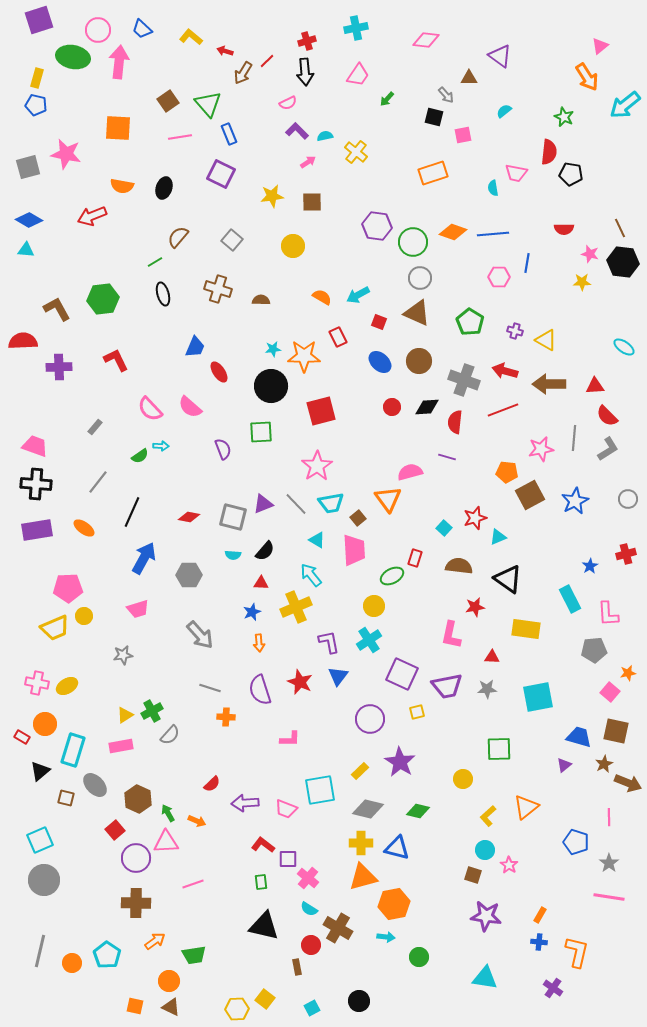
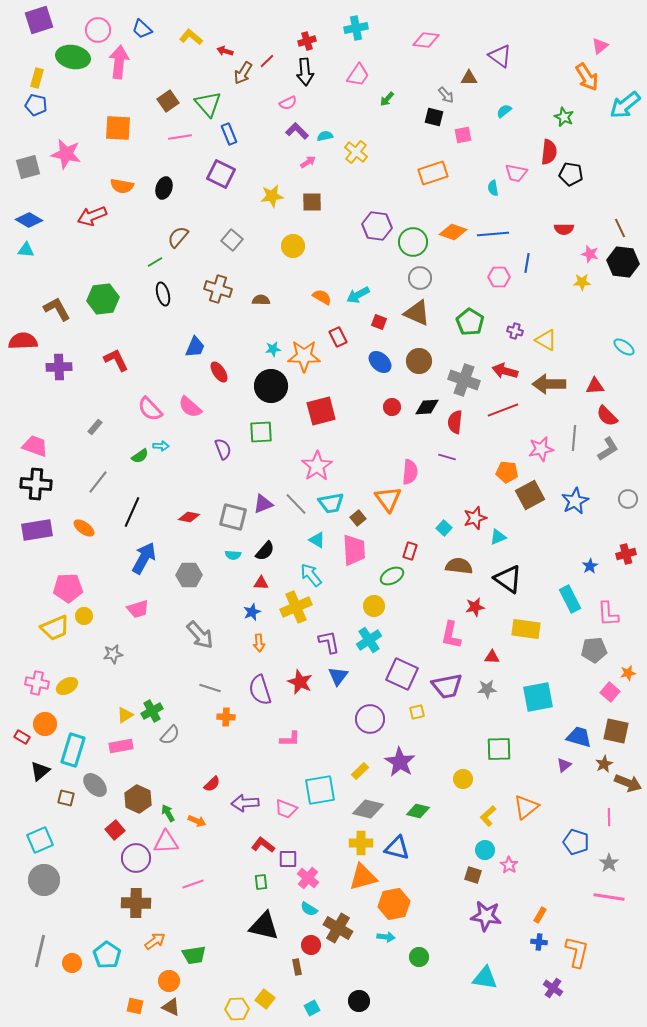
pink semicircle at (410, 472): rotated 110 degrees clockwise
red rectangle at (415, 558): moved 5 px left, 7 px up
gray star at (123, 655): moved 10 px left, 1 px up
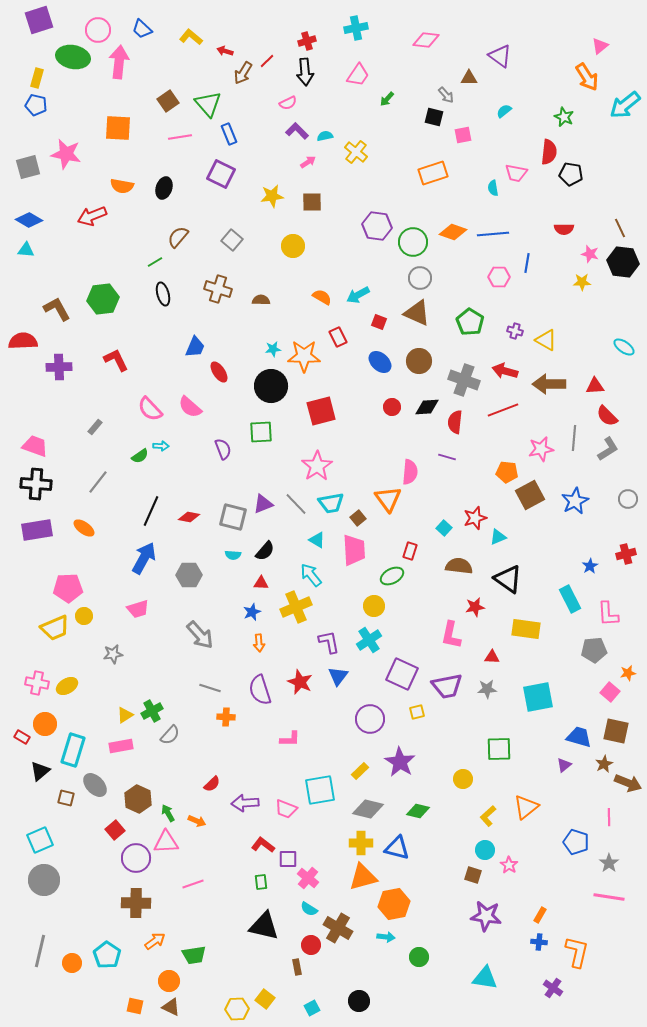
black line at (132, 512): moved 19 px right, 1 px up
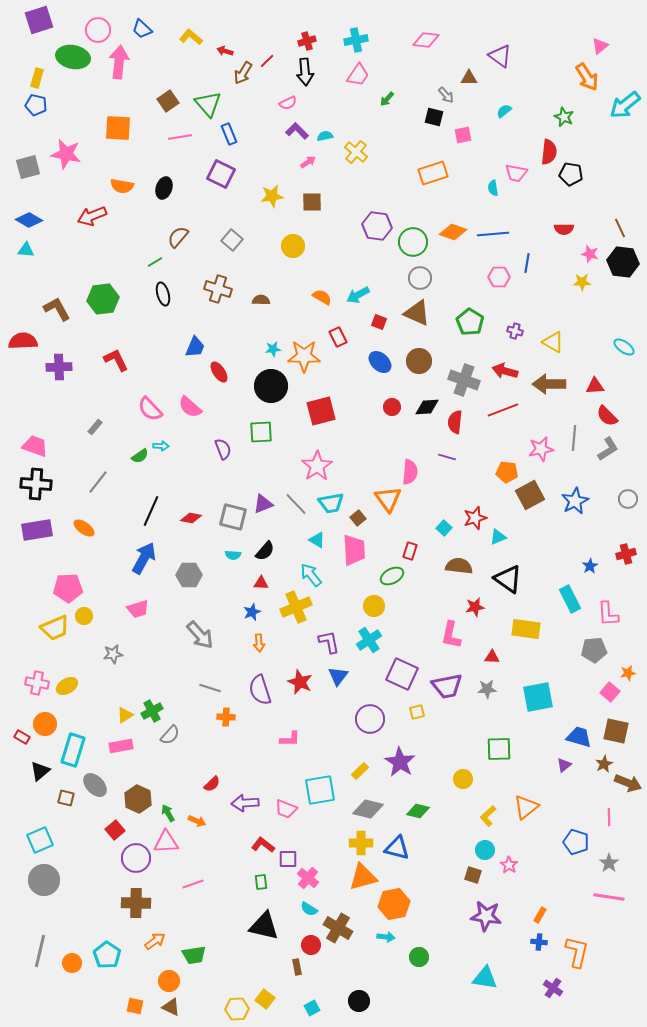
cyan cross at (356, 28): moved 12 px down
yellow triangle at (546, 340): moved 7 px right, 2 px down
red diamond at (189, 517): moved 2 px right, 1 px down
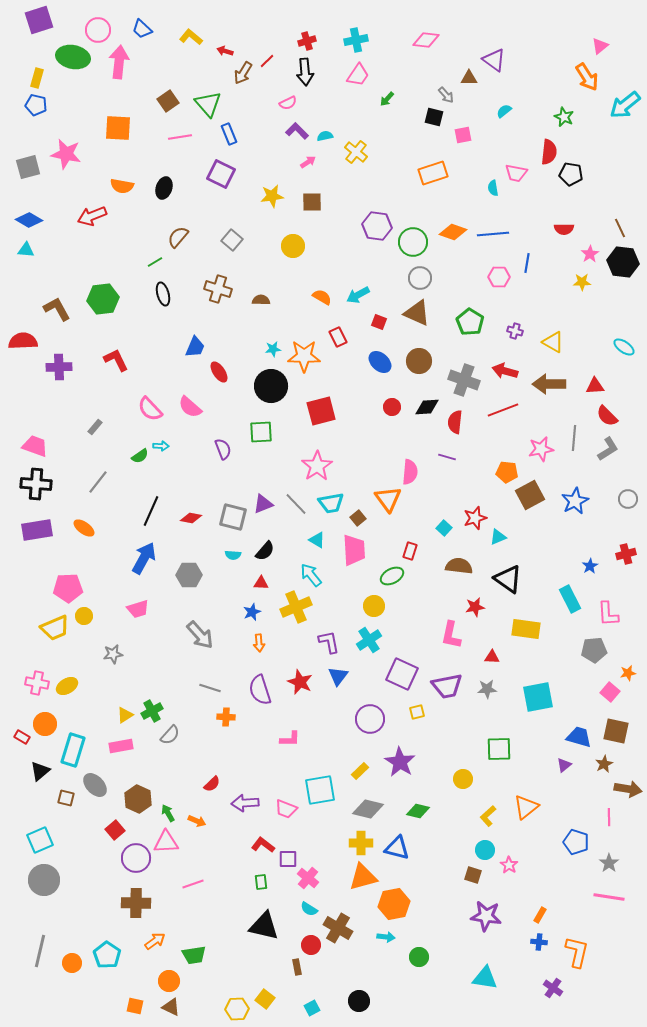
purple triangle at (500, 56): moved 6 px left, 4 px down
pink star at (590, 254): rotated 24 degrees clockwise
brown arrow at (628, 783): moved 6 px down; rotated 12 degrees counterclockwise
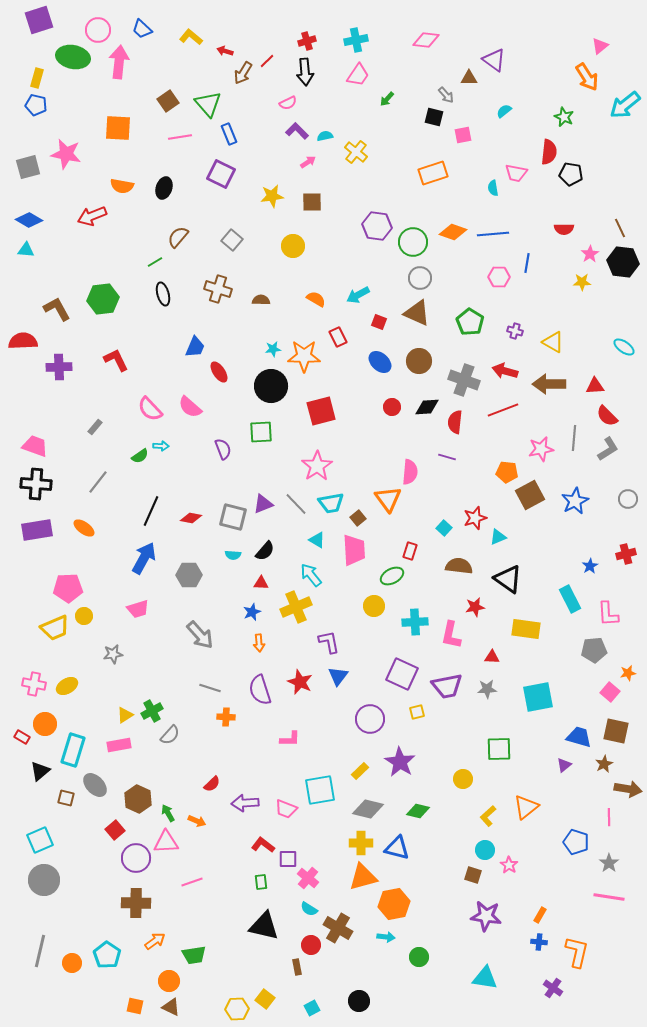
orange semicircle at (322, 297): moved 6 px left, 2 px down
cyan cross at (369, 640): moved 46 px right, 18 px up; rotated 30 degrees clockwise
pink cross at (37, 683): moved 3 px left, 1 px down
pink rectangle at (121, 746): moved 2 px left, 1 px up
pink line at (193, 884): moved 1 px left, 2 px up
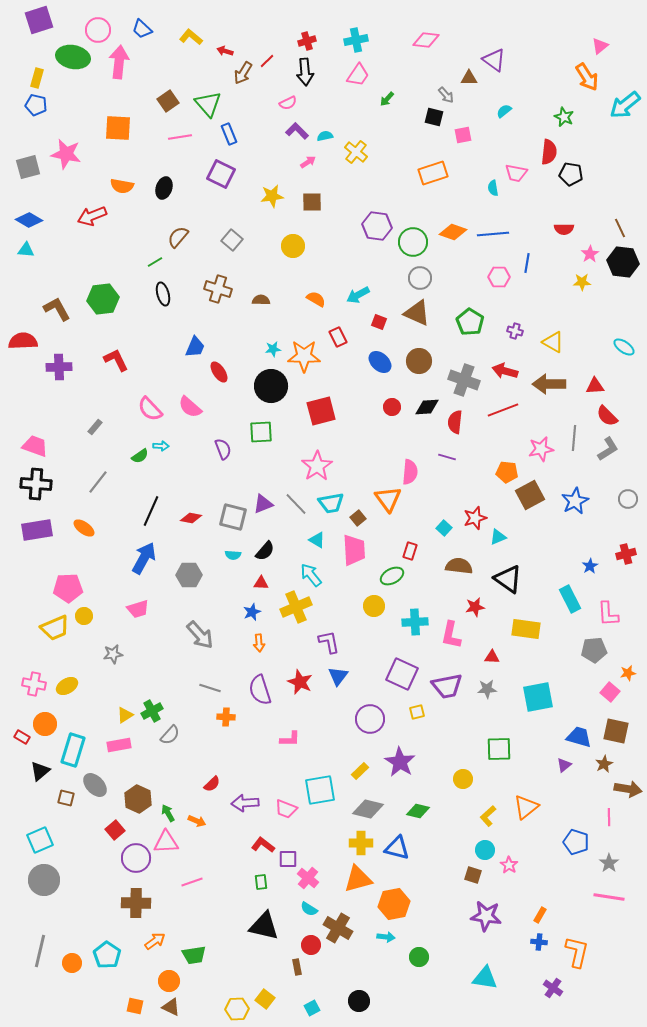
orange triangle at (363, 877): moved 5 px left, 2 px down
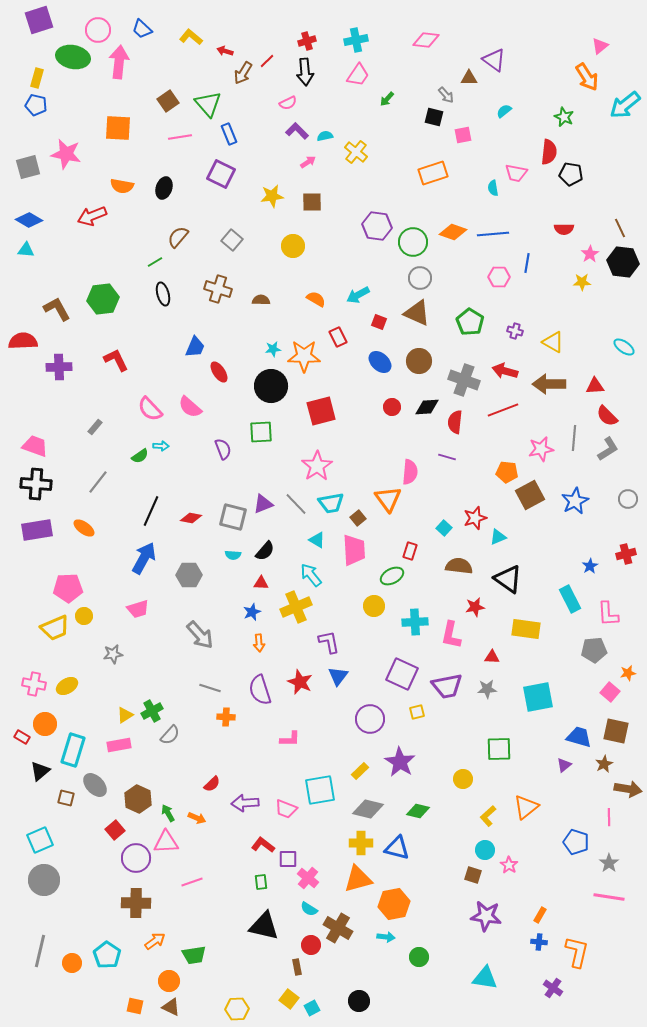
orange arrow at (197, 821): moved 3 px up
yellow square at (265, 999): moved 24 px right
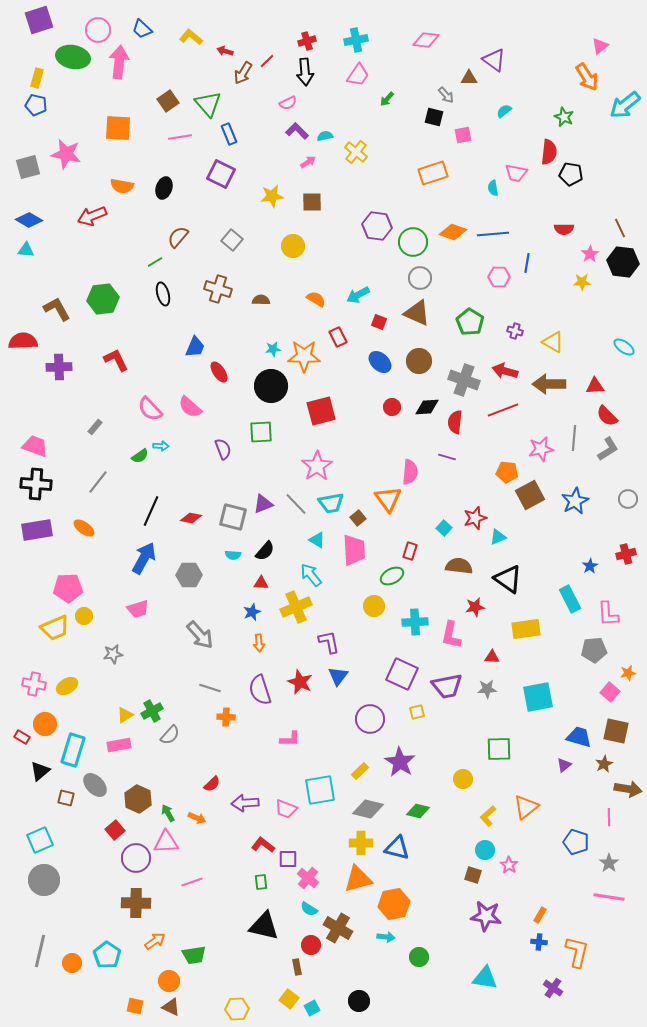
yellow rectangle at (526, 629): rotated 16 degrees counterclockwise
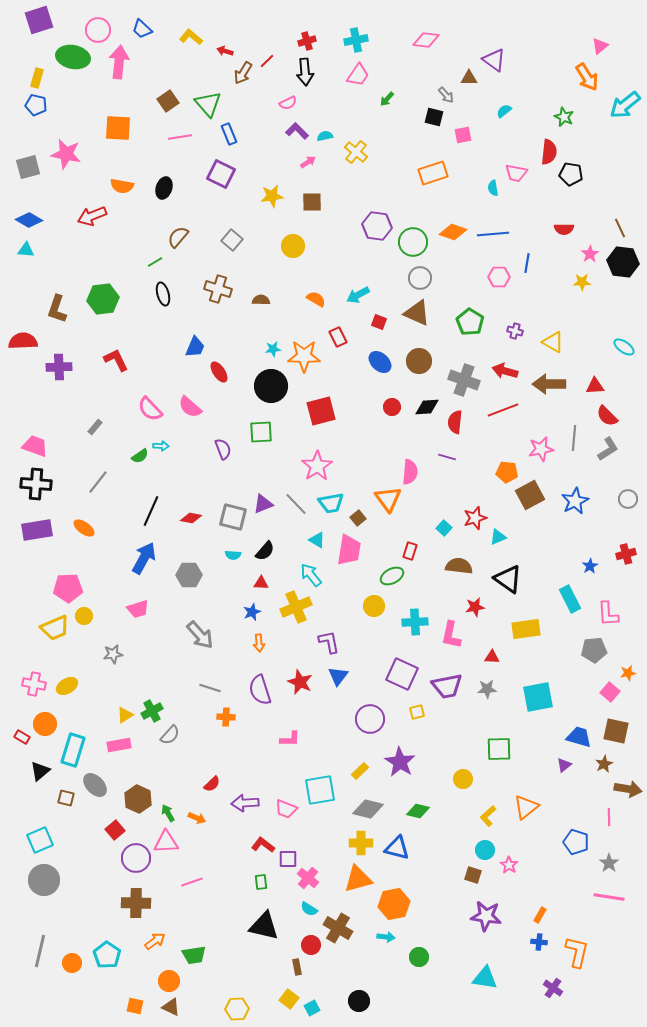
brown L-shape at (57, 309): rotated 132 degrees counterclockwise
pink trapezoid at (354, 550): moved 5 px left; rotated 12 degrees clockwise
